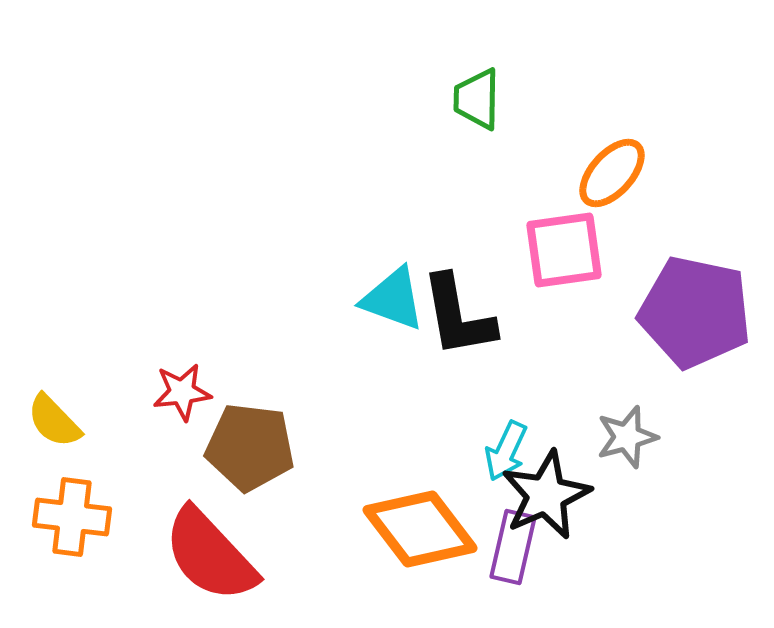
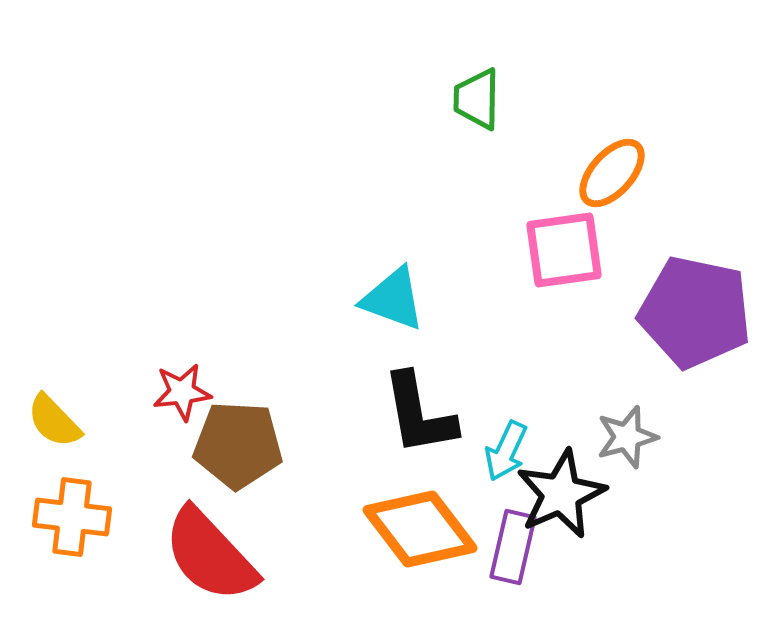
black L-shape: moved 39 px left, 98 px down
brown pentagon: moved 12 px left, 2 px up; rotated 4 degrees counterclockwise
black star: moved 15 px right, 1 px up
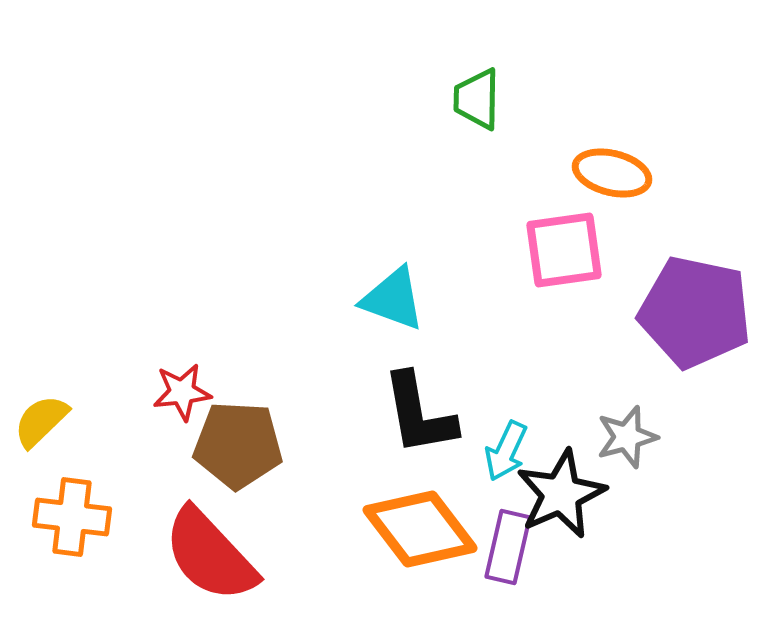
orange ellipse: rotated 62 degrees clockwise
yellow semicircle: moved 13 px left; rotated 90 degrees clockwise
purple rectangle: moved 5 px left
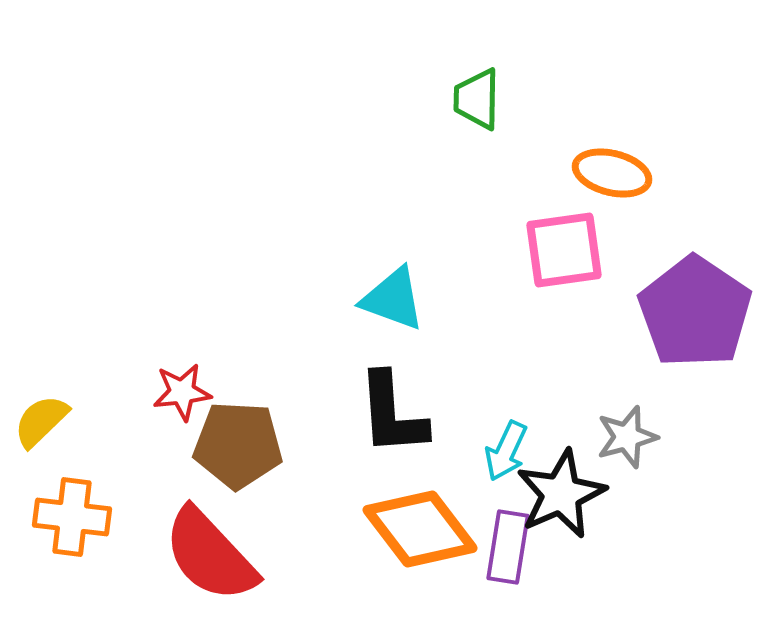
purple pentagon: rotated 22 degrees clockwise
black L-shape: moved 27 px left; rotated 6 degrees clockwise
purple rectangle: rotated 4 degrees counterclockwise
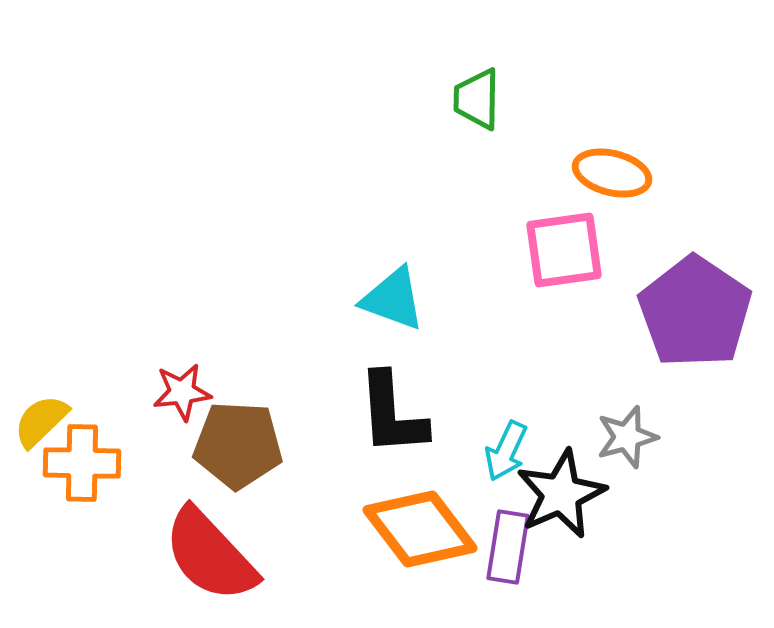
orange cross: moved 10 px right, 54 px up; rotated 6 degrees counterclockwise
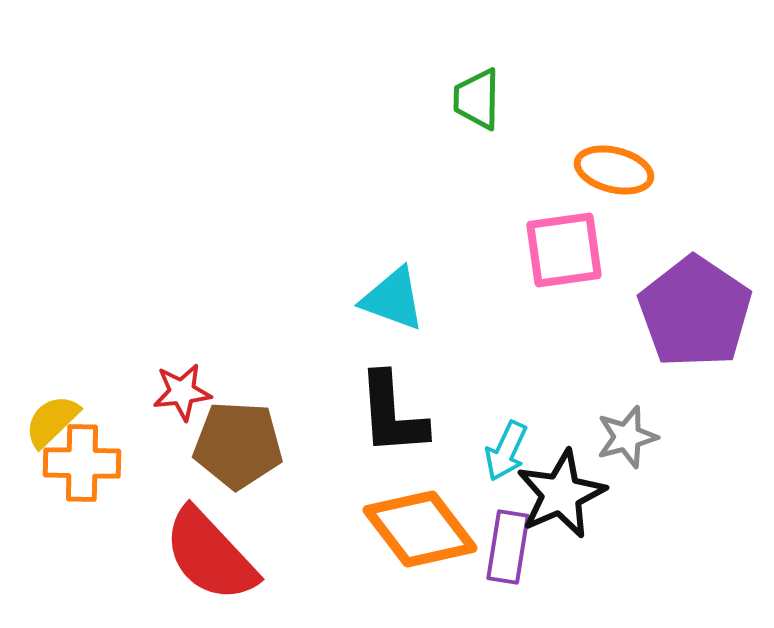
orange ellipse: moved 2 px right, 3 px up
yellow semicircle: moved 11 px right
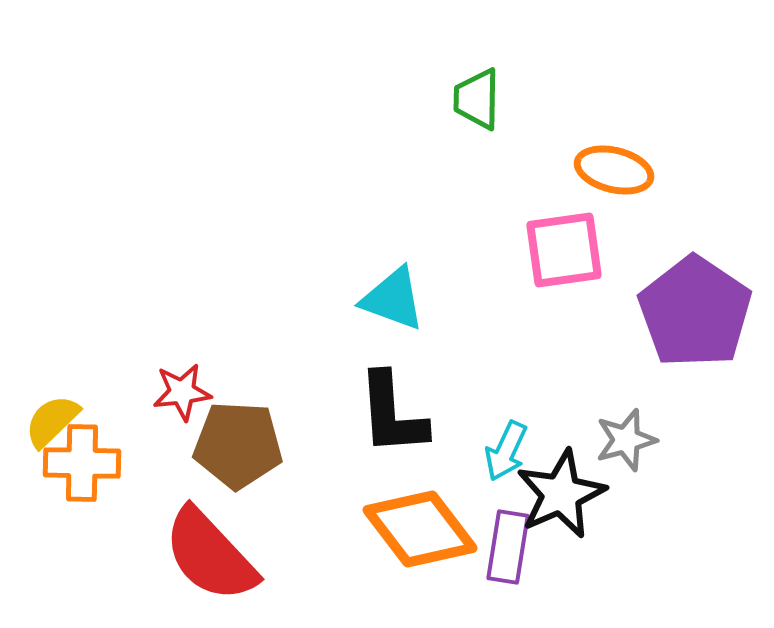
gray star: moved 1 px left, 3 px down
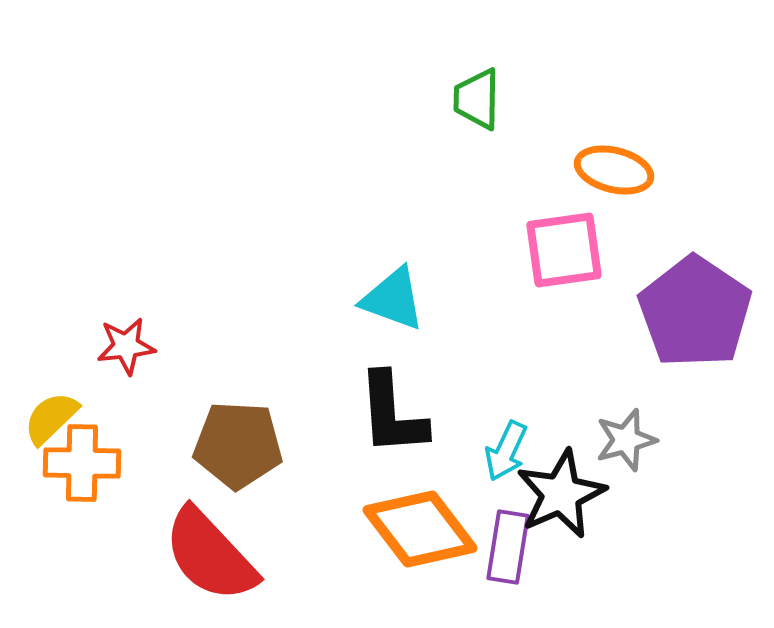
red star: moved 56 px left, 46 px up
yellow semicircle: moved 1 px left, 3 px up
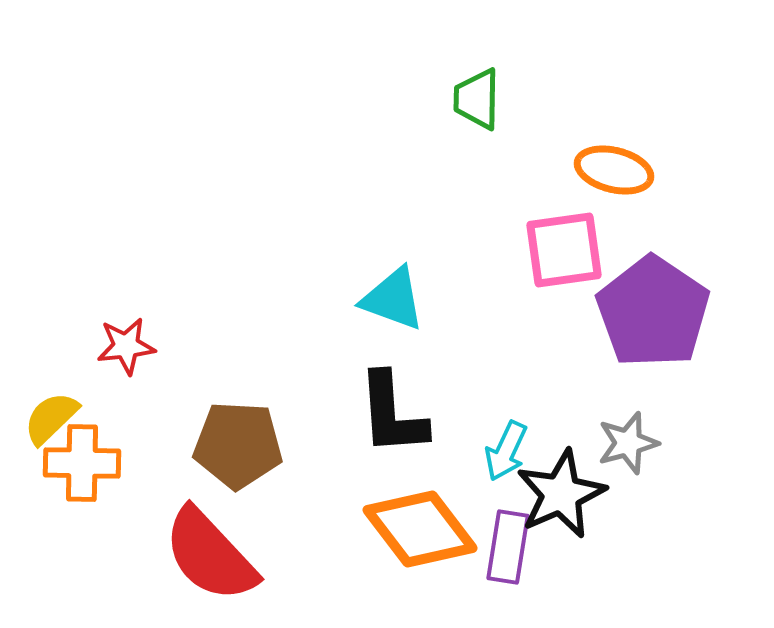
purple pentagon: moved 42 px left
gray star: moved 2 px right, 3 px down
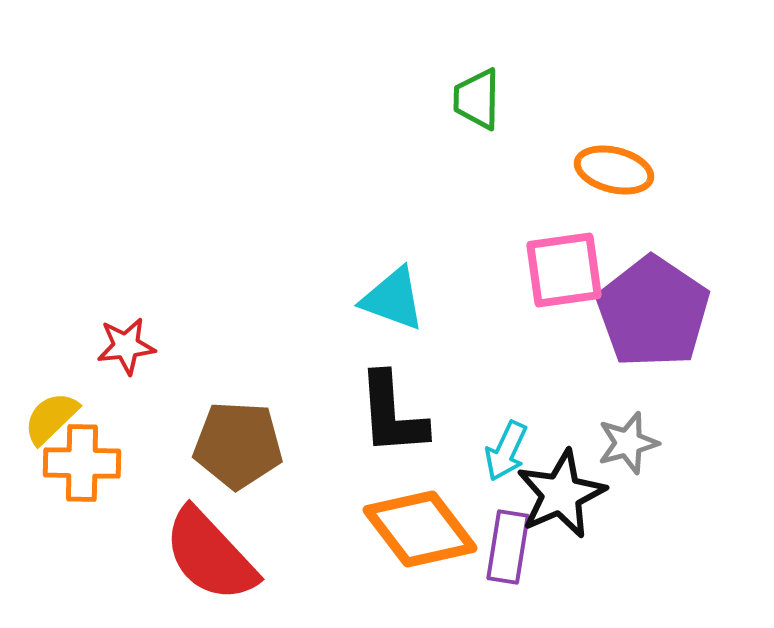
pink square: moved 20 px down
